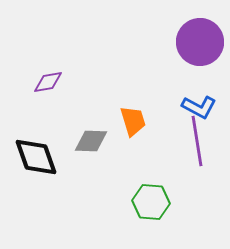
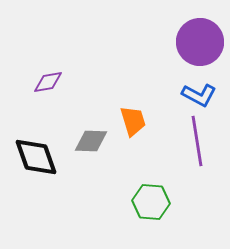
blue L-shape: moved 12 px up
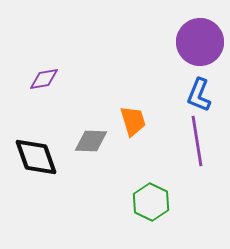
purple diamond: moved 4 px left, 3 px up
blue L-shape: rotated 84 degrees clockwise
green hexagon: rotated 21 degrees clockwise
